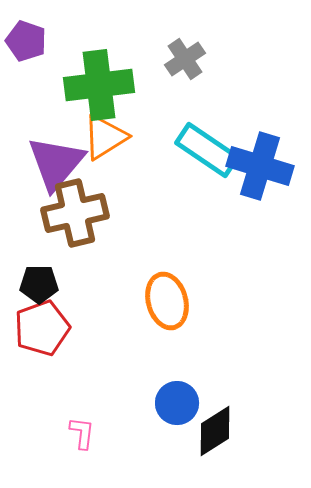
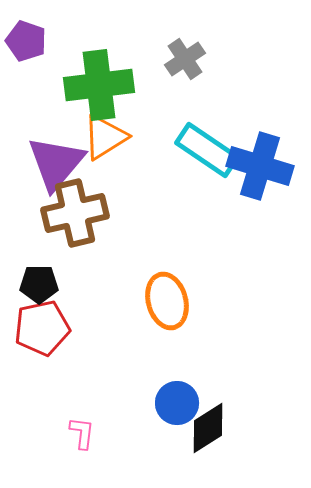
red pentagon: rotated 8 degrees clockwise
black diamond: moved 7 px left, 3 px up
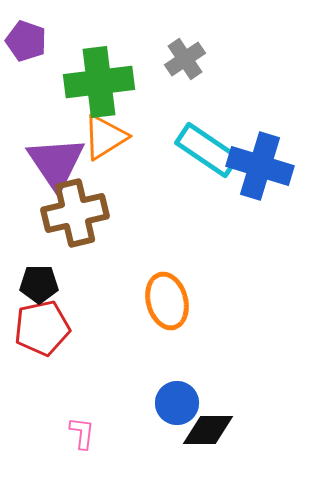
green cross: moved 3 px up
purple triangle: rotated 14 degrees counterclockwise
black diamond: moved 2 px down; rotated 32 degrees clockwise
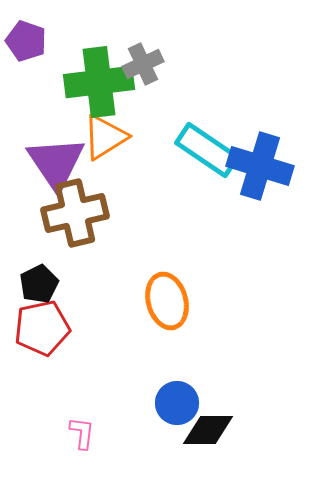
gray cross: moved 42 px left, 5 px down; rotated 9 degrees clockwise
black pentagon: rotated 27 degrees counterclockwise
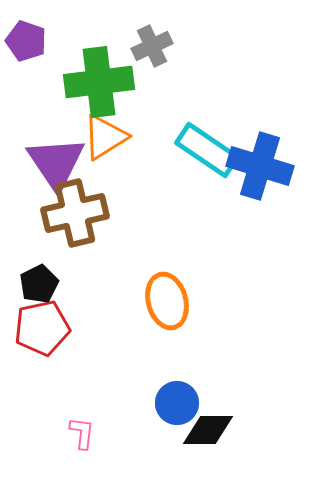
gray cross: moved 9 px right, 18 px up
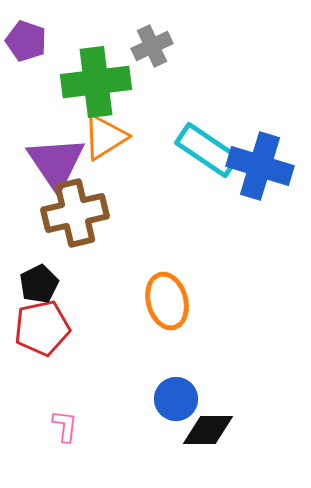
green cross: moved 3 px left
blue circle: moved 1 px left, 4 px up
pink L-shape: moved 17 px left, 7 px up
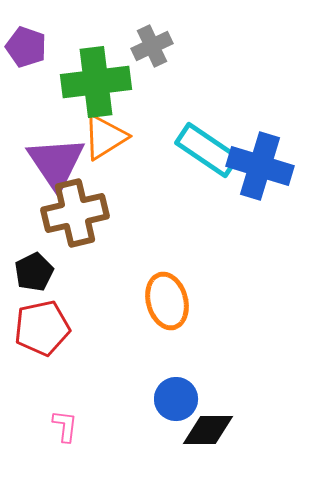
purple pentagon: moved 6 px down
black pentagon: moved 5 px left, 12 px up
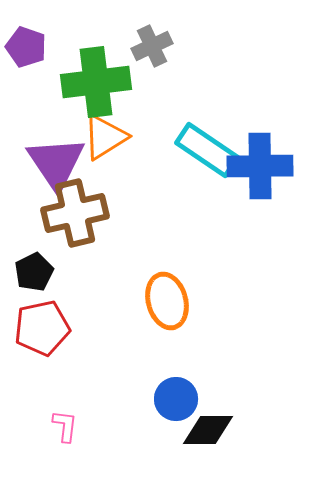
blue cross: rotated 18 degrees counterclockwise
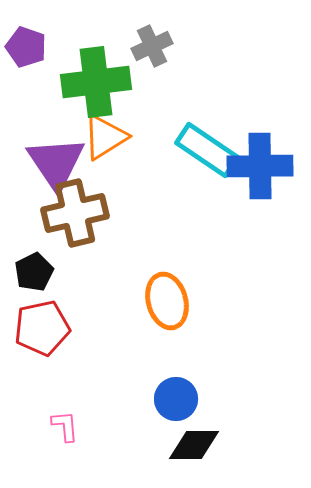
pink L-shape: rotated 12 degrees counterclockwise
black diamond: moved 14 px left, 15 px down
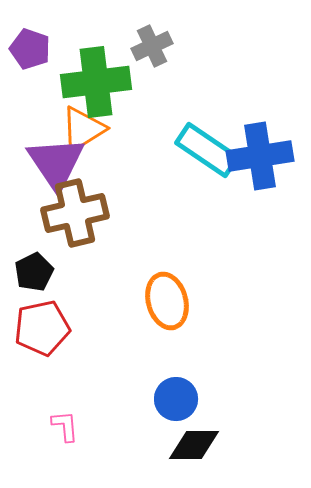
purple pentagon: moved 4 px right, 2 px down
orange triangle: moved 22 px left, 8 px up
blue cross: moved 10 px up; rotated 8 degrees counterclockwise
